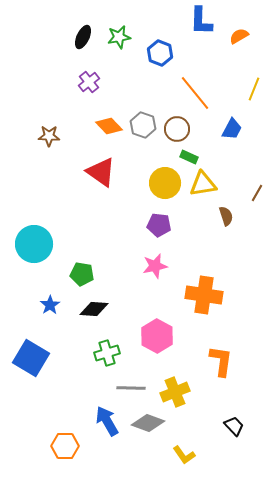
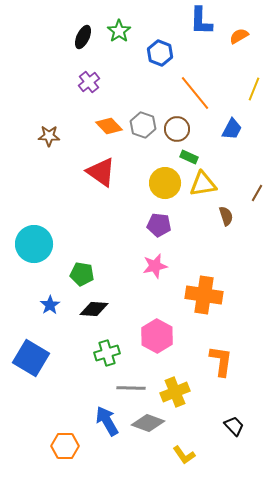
green star: moved 6 px up; rotated 25 degrees counterclockwise
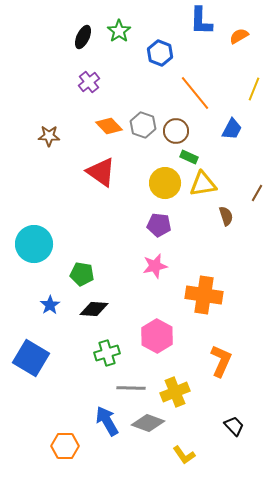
brown circle: moved 1 px left, 2 px down
orange L-shape: rotated 16 degrees clockwise
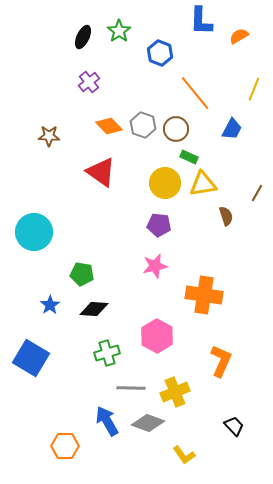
brown circle: moved 2 px up
cyan circle: moved 12 px up
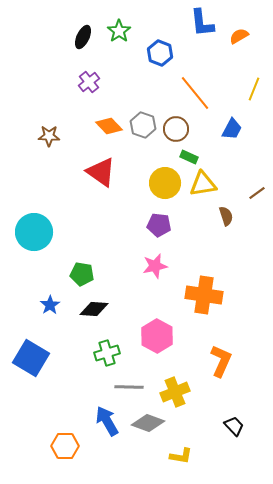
blue L-shape: moved 1 px right, 2 px down; rotated 8 degrees counterclockwise
brown line: rotated 24 degrees clockwise
gray line: moved 2 px left, 1 px up
yellow L-shape: moved 3 px left, 1 px down; rotated 45 degrees counterclockwise
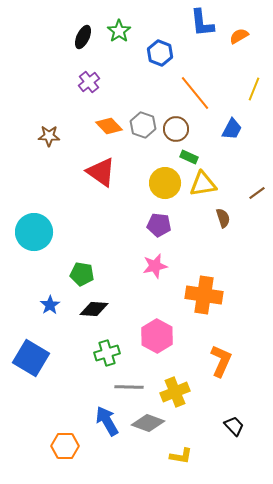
brown semicircle: moved 3 px left, 2 px down
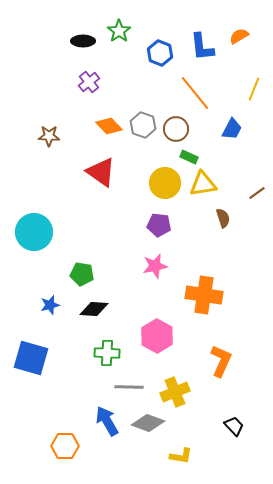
blue L-shape: moved 24 px down
black ellipse: moved 4 px down; rotated 65 degrees clockwise
blue star: rotated 18 degrees clockwise
green cross: rotated 20 degrees clockwise
blue square: rotated 15 degrees counterclockwise
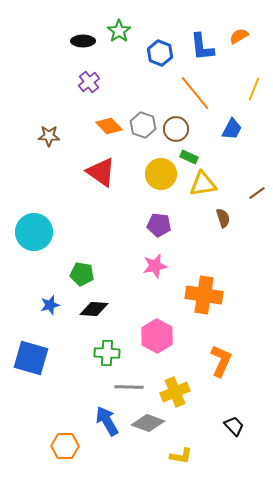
yellow circle: moved 4 px left, 9 px up
